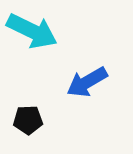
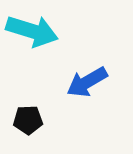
cyan arrow: rotated 9 degrees counterclockwise
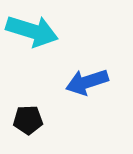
blue arrow: rotated 12 degrees clockwise
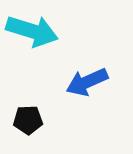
blue arrow: rotated 6 degrees counterclockwise
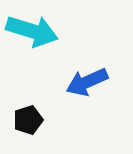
black pentagon: rotated 16 degrees counterclockwise
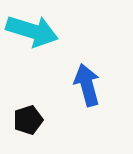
blue arrow: moved 3 px down; rotated 99 degrees clockwise
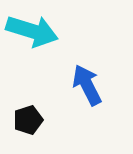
blue arrow: rotated 12 degrees counterclockwise
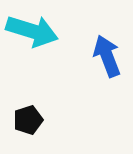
blue arrow: moved 20 px right, 29 px up; rotated 6 degrees clockwise
